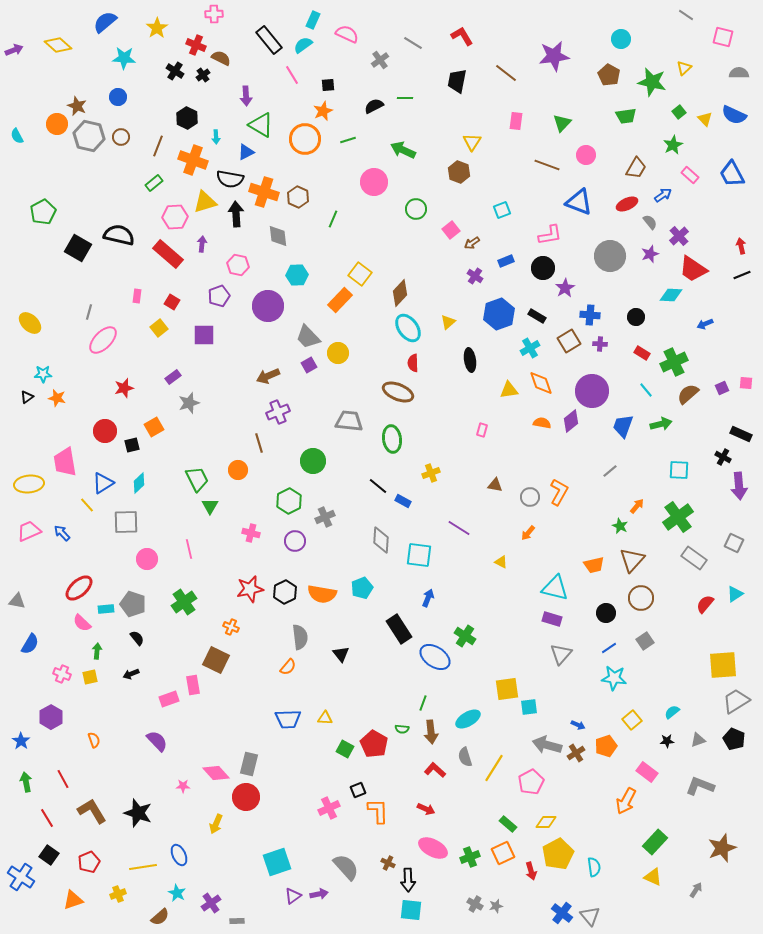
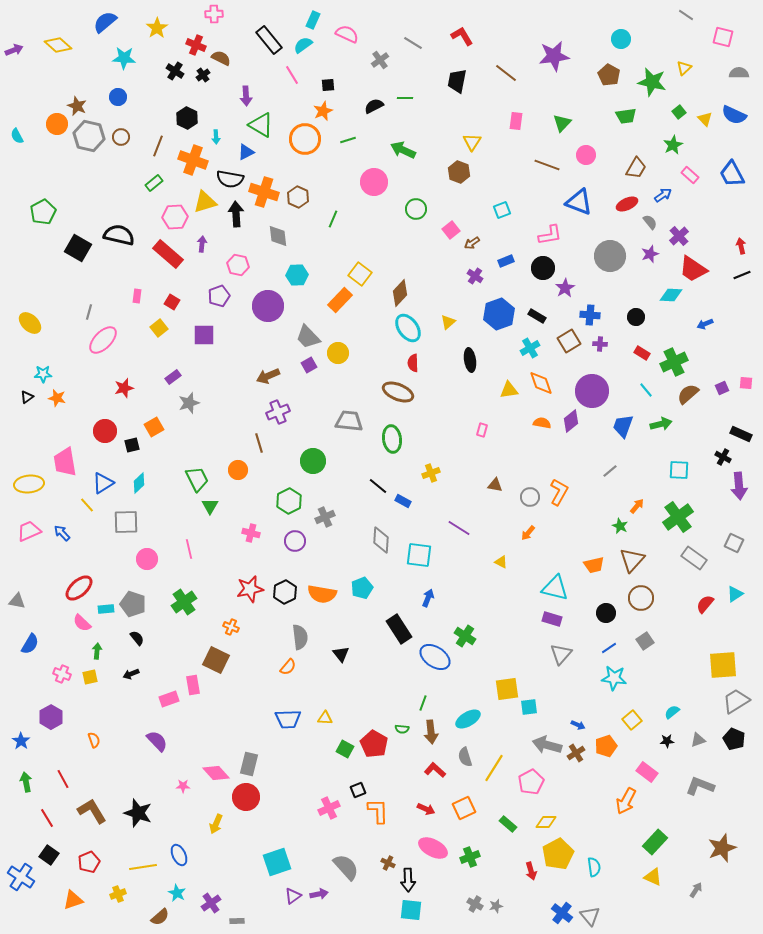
orange square at (503, 853): moved 39 px left, 45 px up
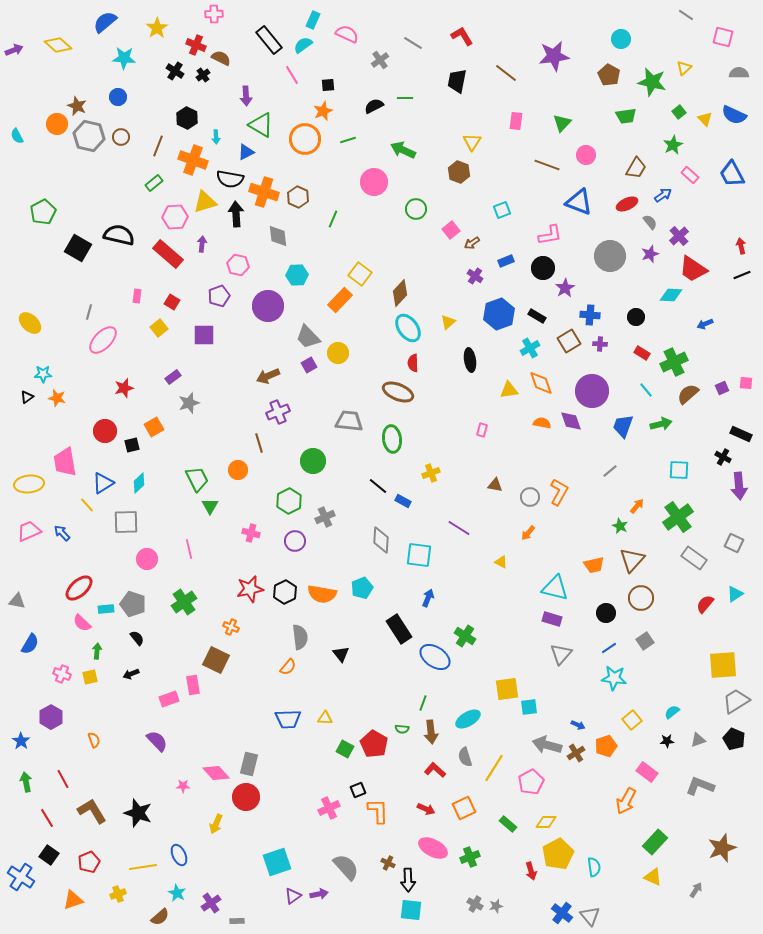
purple diamond at (571, 421): rotated 70 degrees counterclockwise
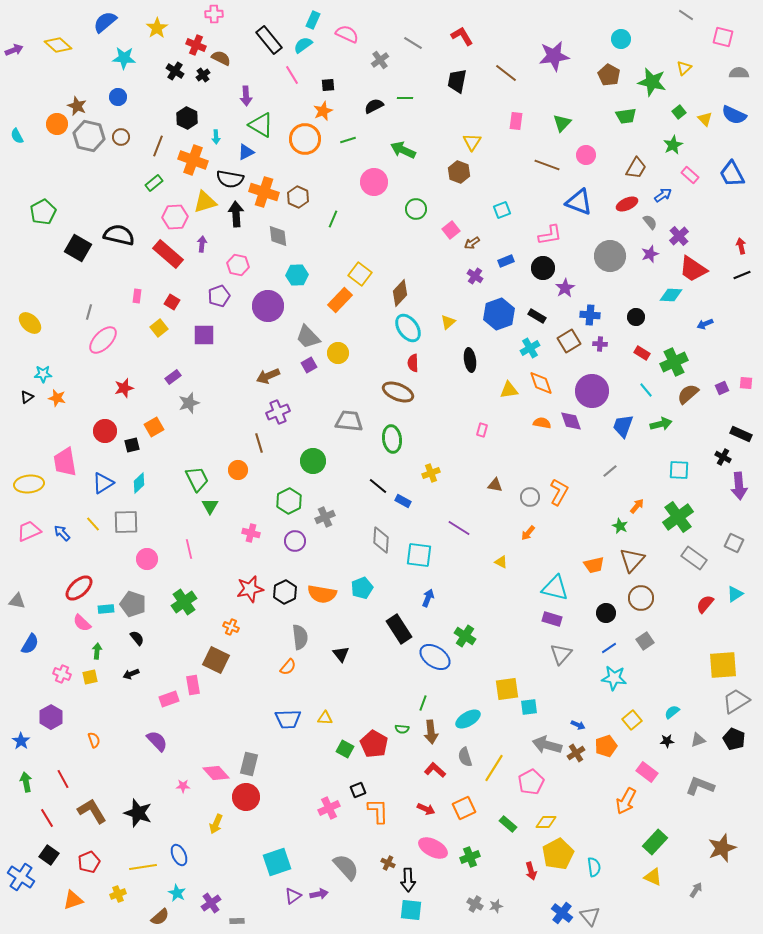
yellow line at (87, 505): moved 6 px right, 19 px down
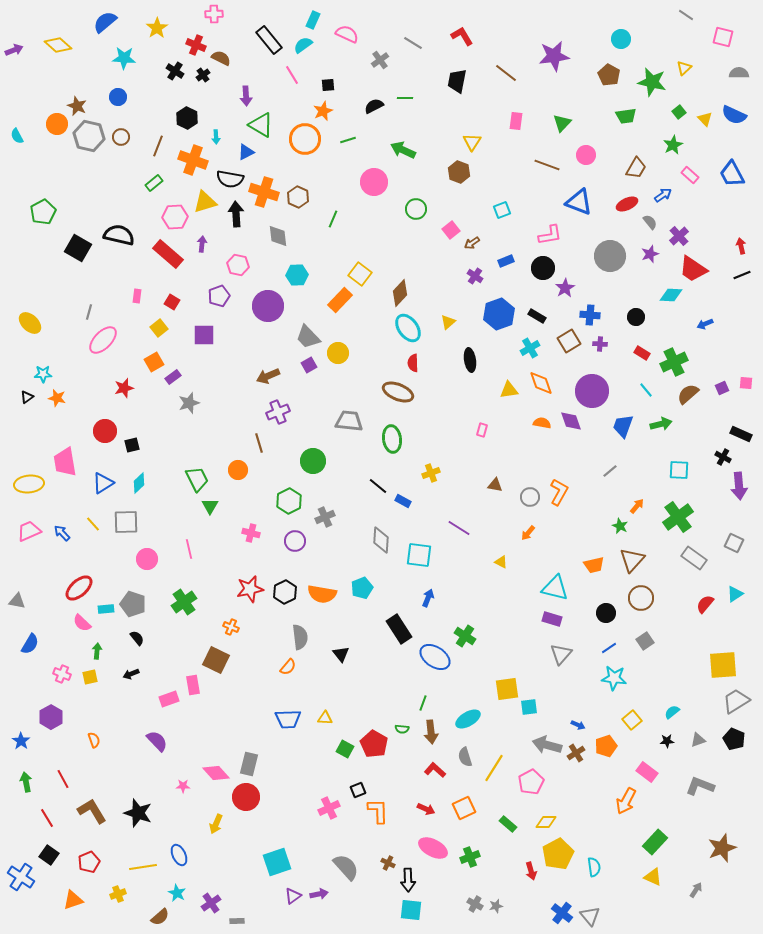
orange square at (154, 427): moved 65 px up
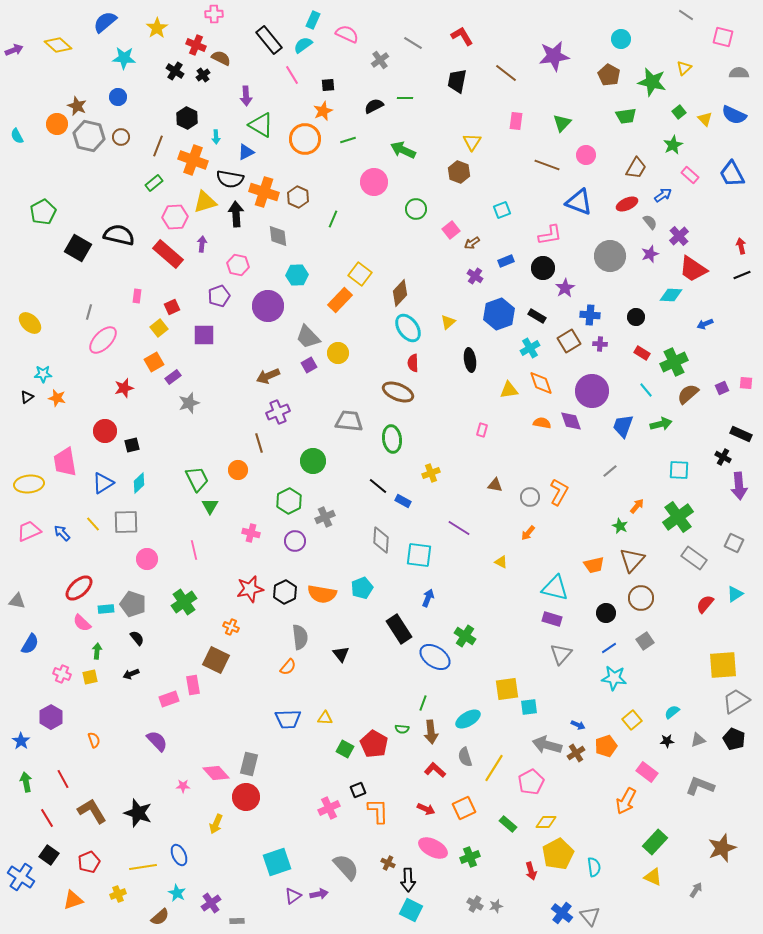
red square at (172, 302): moved 5 px down; rotated 35 degrees clockwise
pink line at (189, 549): moved 5 px right, 1 px down
cyan square at (411, 910): rotated 20 degrees clockwise
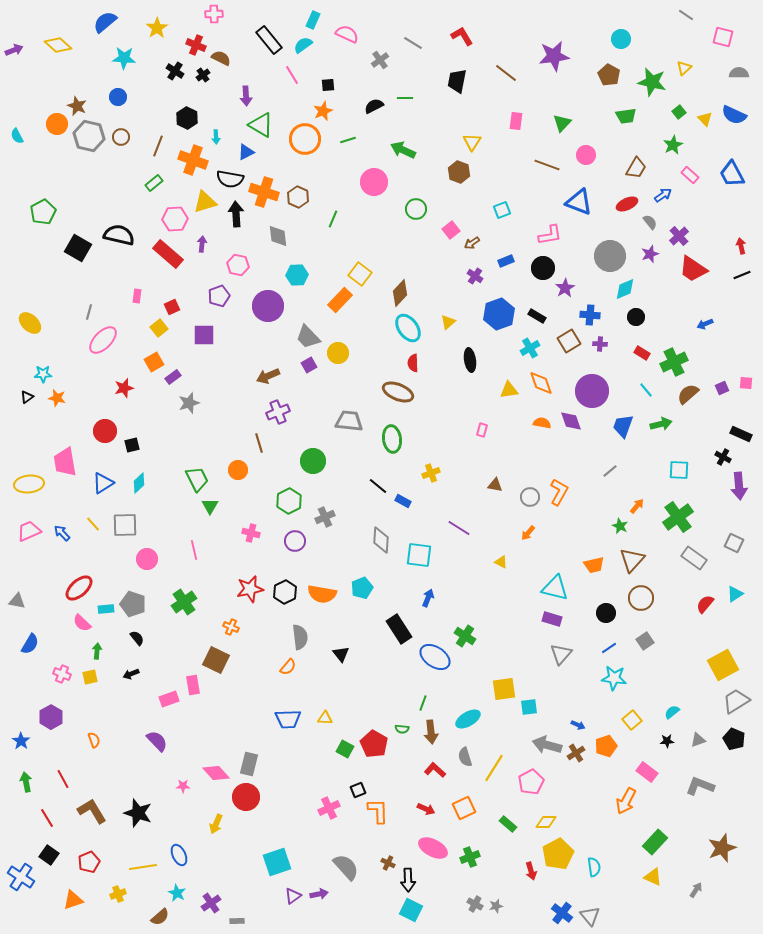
pink hexagon at (175, 217): moved 2 px down
cyan diamond at (671, 295): moved 46 px left, 6 px up; rotated 25 degrees counterclockwise
gray square at (126, 522): moved 1 px left, 3 px down
yellow square at (723, 665): rotated 24 degrees counterclockwise
yellow square at (507, 689): moved 3 px left
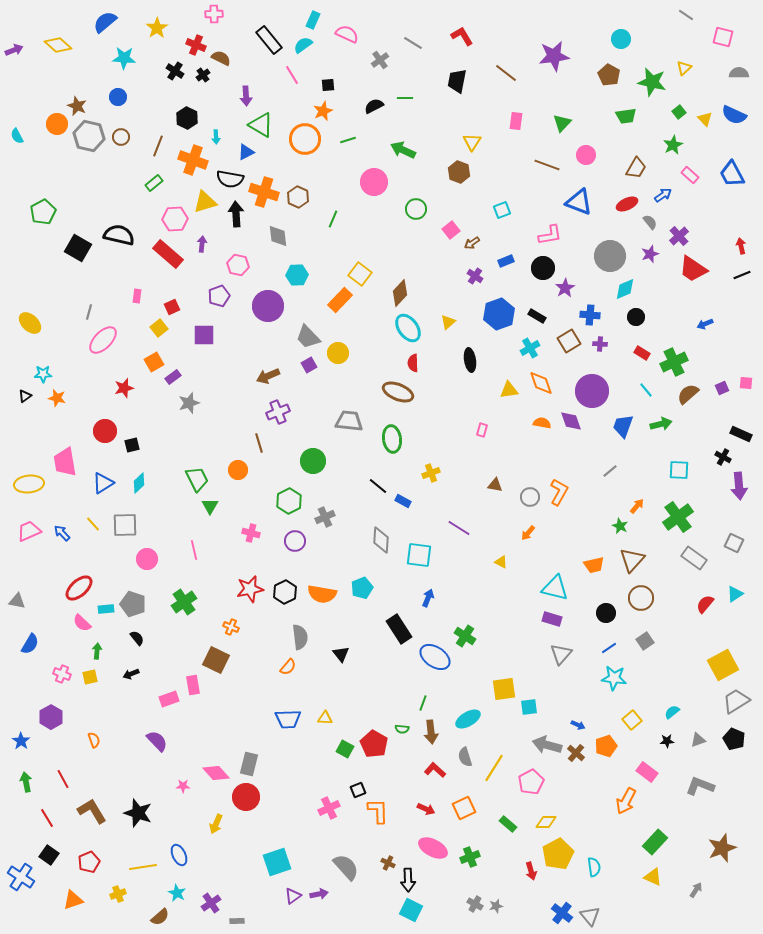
black triangle at (27, 397): moved 2 px left, 1 px up
brown cross at (576, 753): rotated 18 degrees counterclockwise
